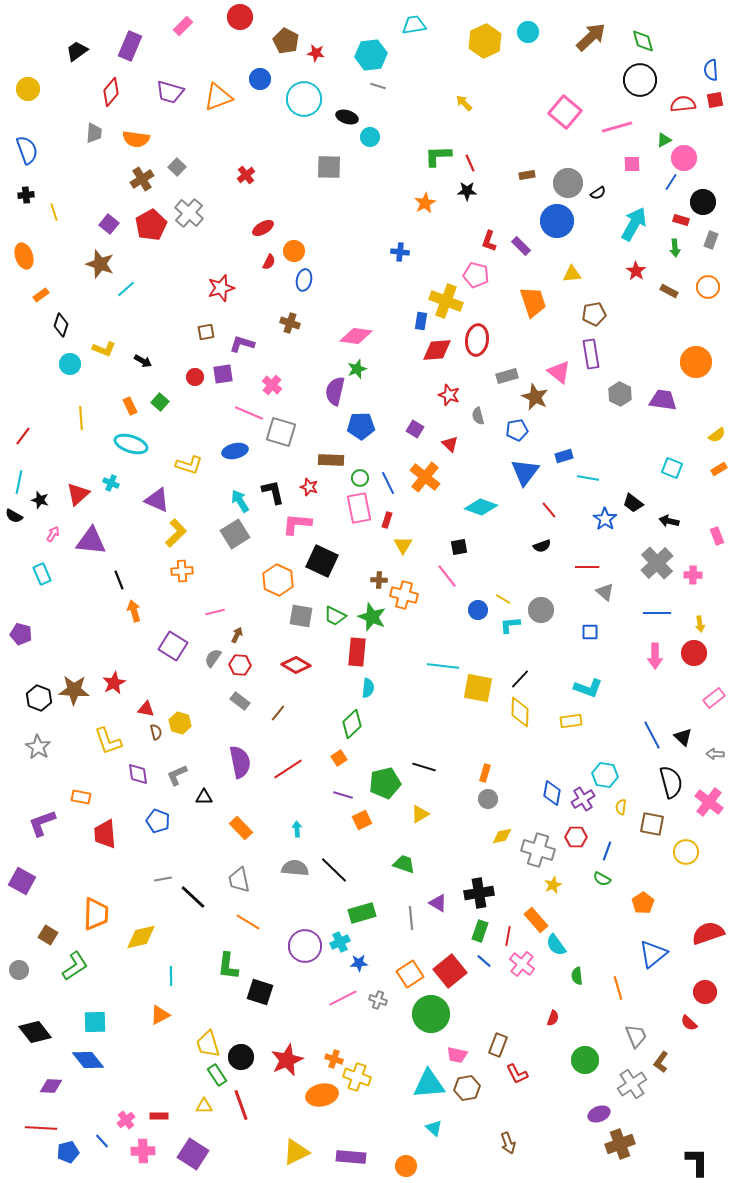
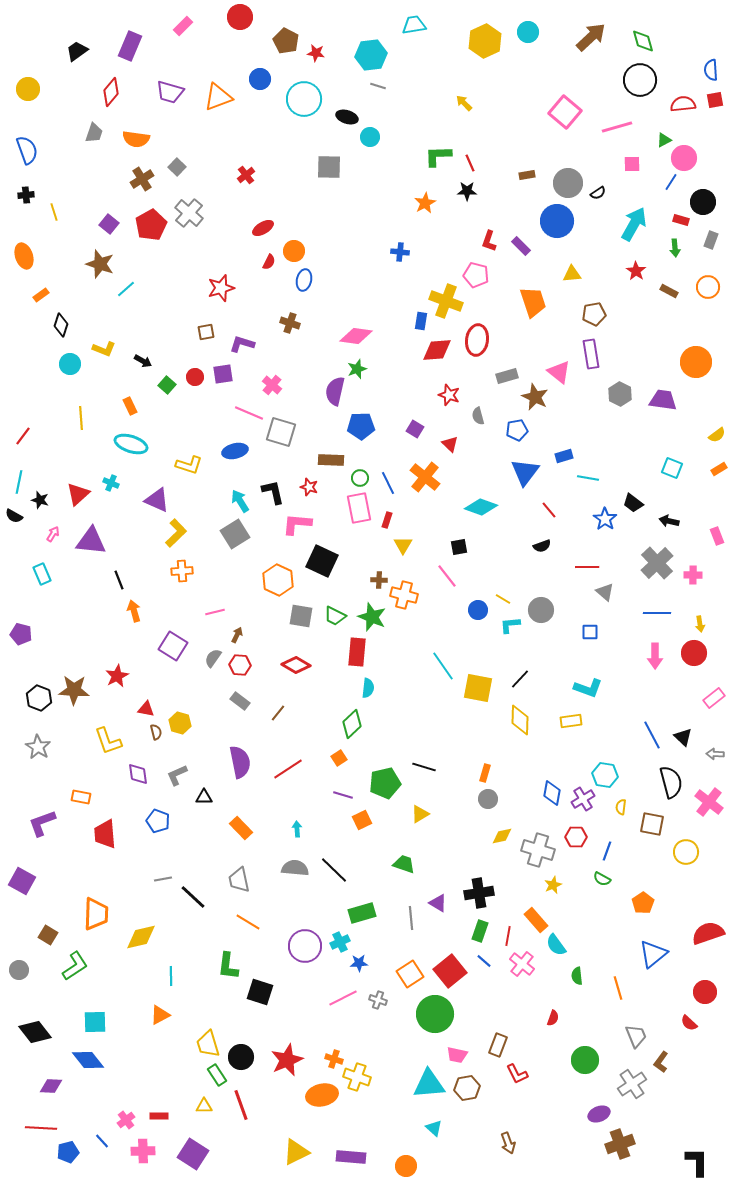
gray trapezoid at (94, 133): rotated 15 degrees clockwise
green square at (160, 402): moved 7 px right, 17 px up
cyan line at (443, 666): rotated 48 degrees clockwise
red star at (114, 683): moved 3 px right, 7 px up
yellow diamond at (520, 712): moved 8 px down
green circle at (431, 1014): moved 4 px right
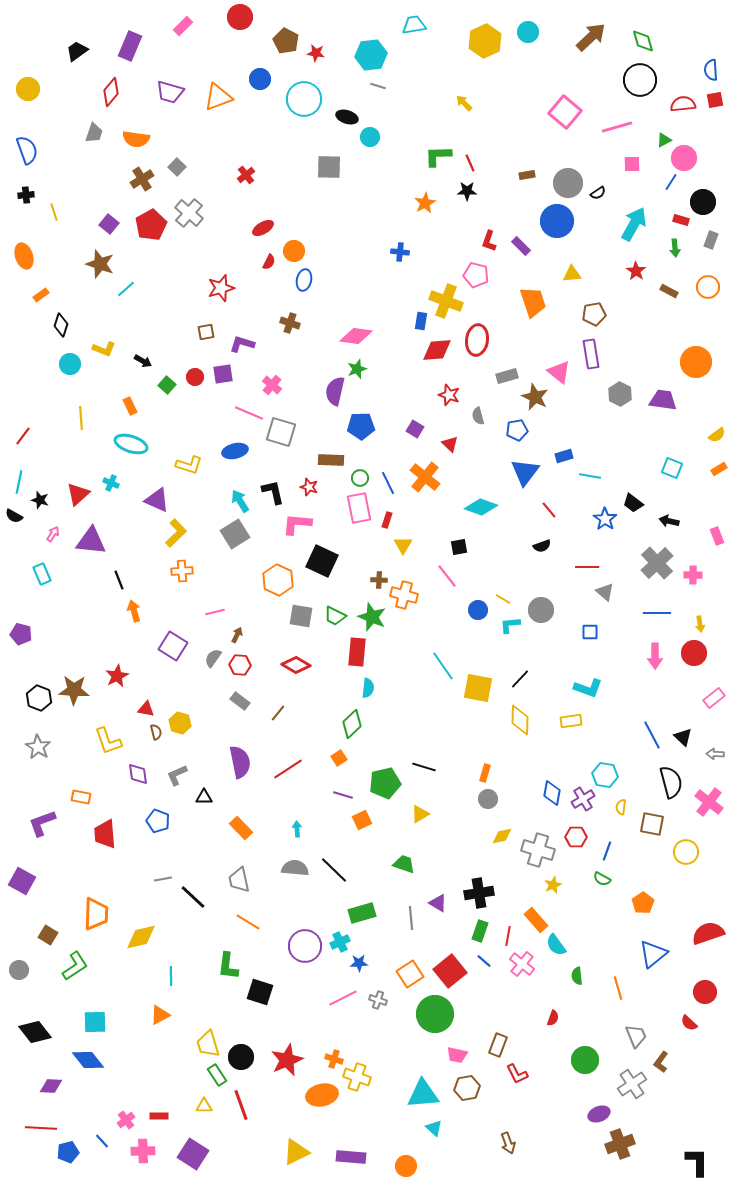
cyan line at (588, 478): moved 2 px right, 2 px up
cyan triangle at (429, 1084): moved 6 px left, 10 px down
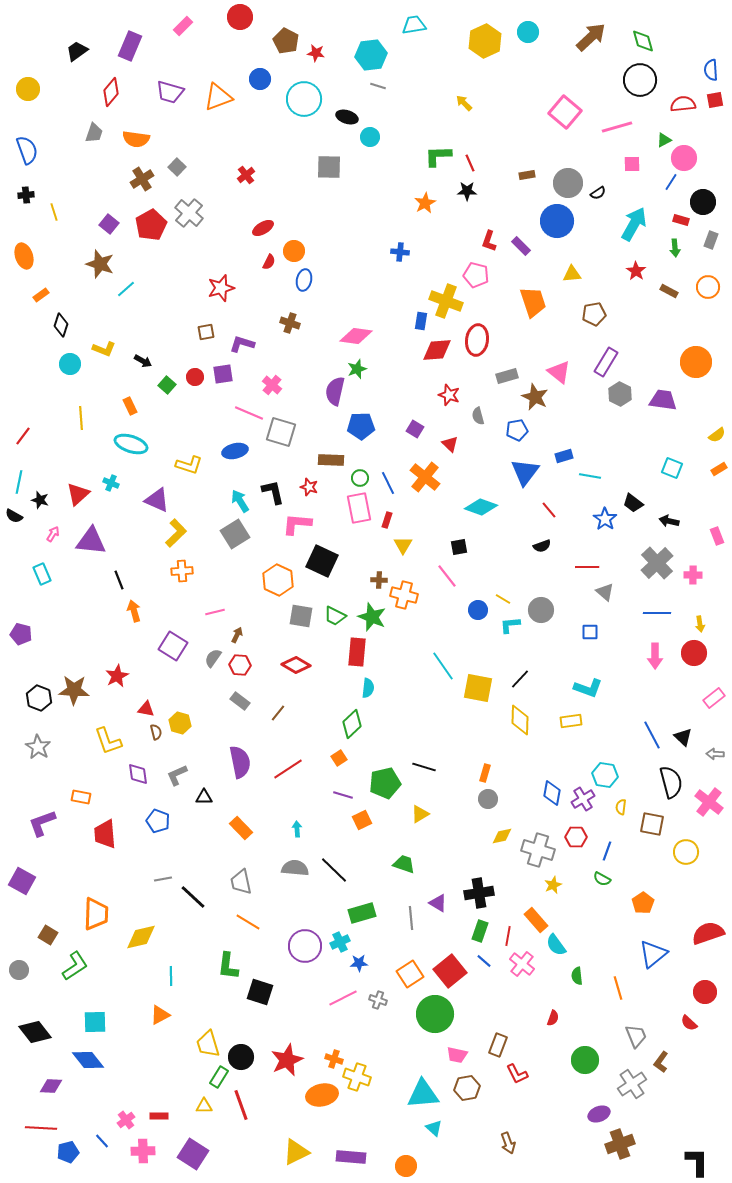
purple rectangle at (591, 354): moved 15 px right, 8 px down; rotated 40 degrees clockwise
gray trapezoid at (239, 880): moved 2 px right, 2 px down
green rectangle at (217, 1075): moved 2 px right, 2 px down; rotated 65 degrees clockwise
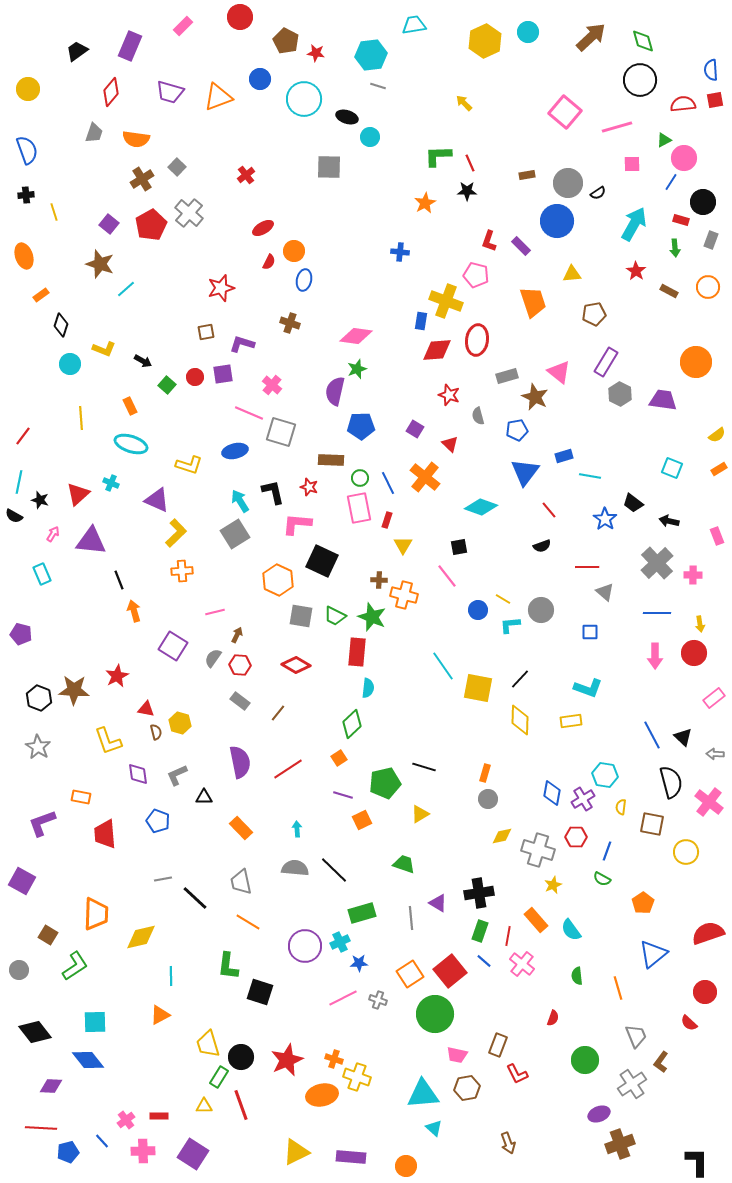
black line at (193, 897): moved 2 px right, 1 px down
cyan semicircle at (556, 945): moved 15 px right, 15 px up
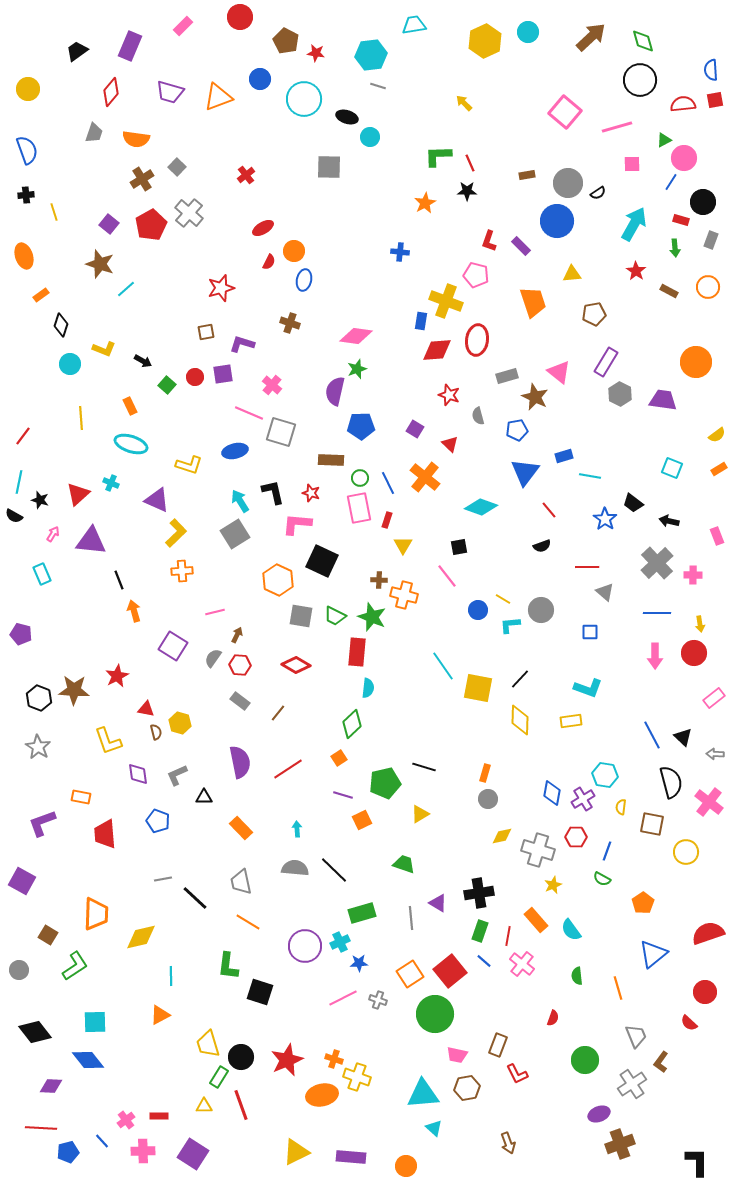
red star at (309, 487): moved 2 px right, 6 px down
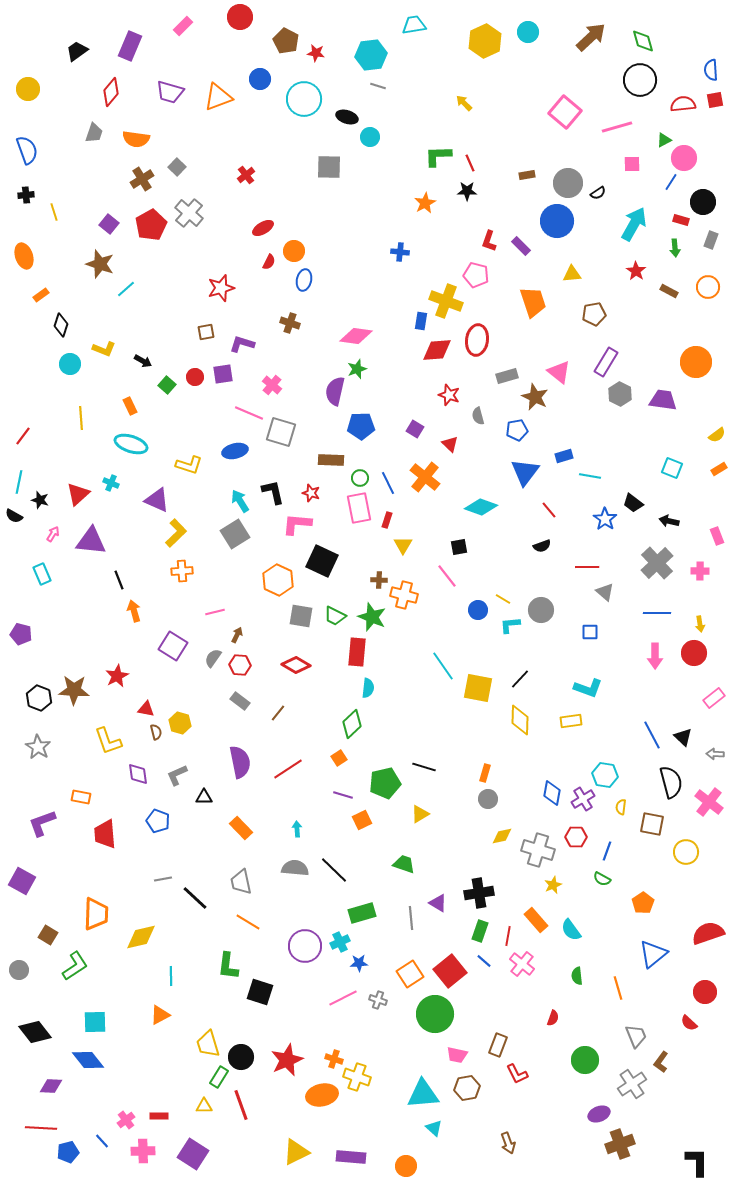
pink cross at (693, 575): moved 7 px right, 4 px up
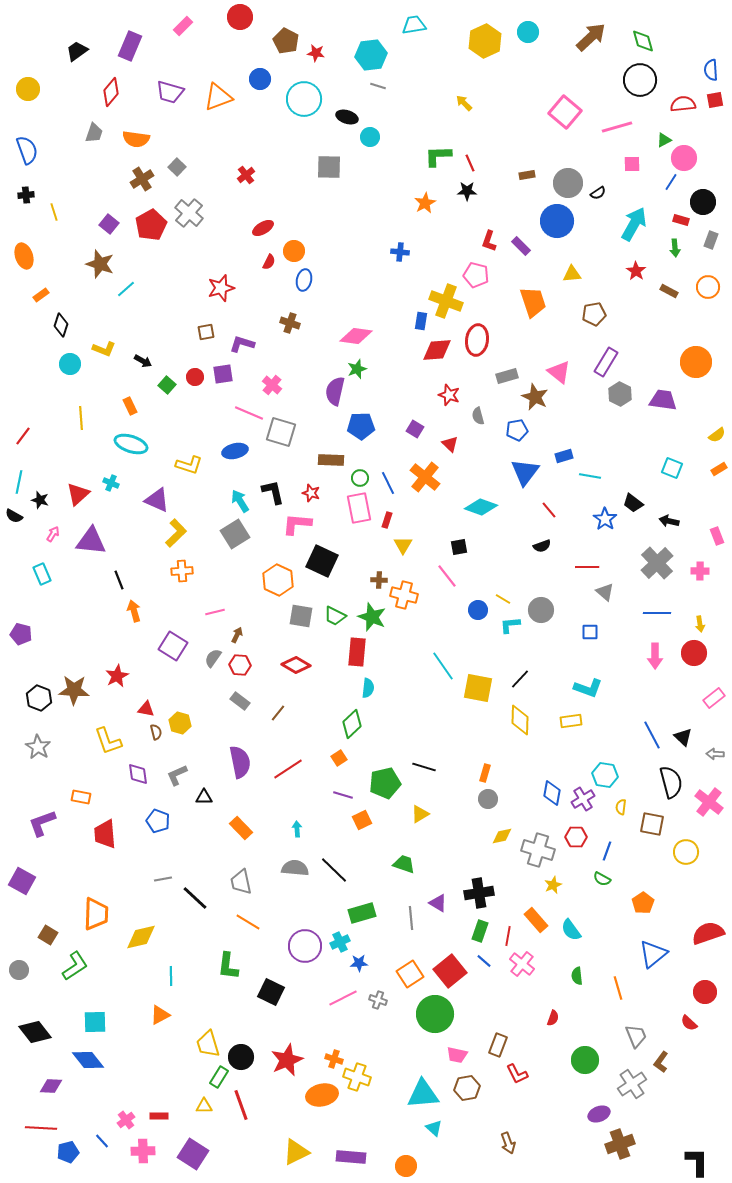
black square at (260, 992): moved 11 px right; rotated 8 degrees clockwise
